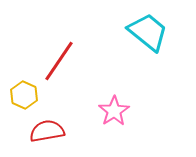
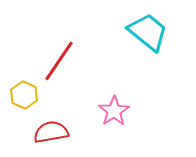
red semicircle: moved 4 px right, 1 px down
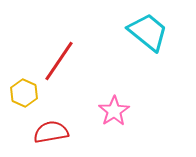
yellow hexagon: moved 2 px up
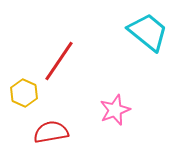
pink star: moved 1 px right, 1 px up; rotated 12 degrees clockwise
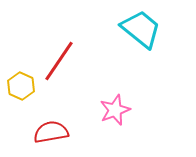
cyan trapezoid: moved 7 px left, 3 px up
yellow hexagon: moved 3 px left, 7 px up
